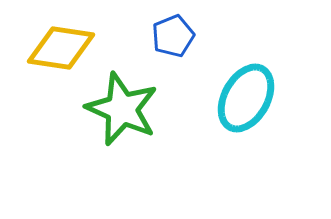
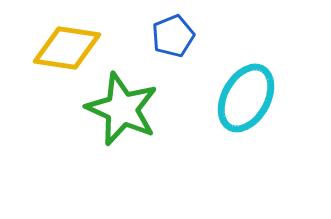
yellow diamond: moved 6 px right
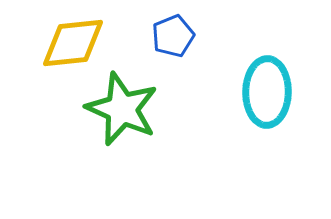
yellow diamond: moved 6 px right, 5 px up; rotated 14 degrees counterclockwise
cyan ellipse: moved 21 px right, 6 px up; rotated 28 degrees counterclockwise
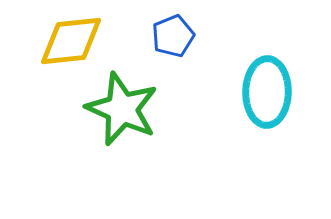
yellow diamond: moved 2 px left, 2 px up
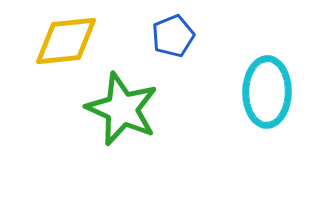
yellow diamond: moved 5 px left
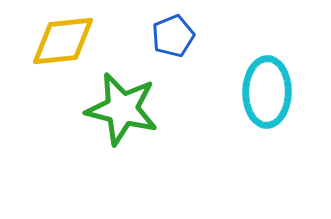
yellow diamond: moved 3 px left
green star: rotated 10 degrees counterclockwise
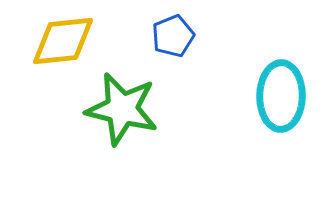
cyan ellipse: moved 14 px right, 4 px down
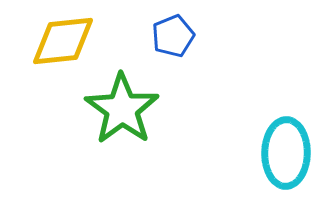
cyan ellipse: moved 5 px right, 57 px down
green star: rotated 22 degrees clockwise
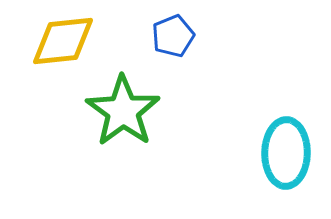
green star: moved 1 px right, 2 px down
